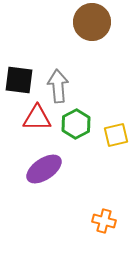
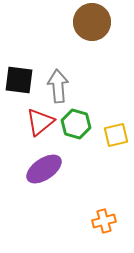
red triangle: moved 3 px right, 4 px down; rotated 40 degrees counterclockwise
green hexagon: rotated 16 degrees counterclockwise
orange cross: rotated 30 degrees counterclockwise
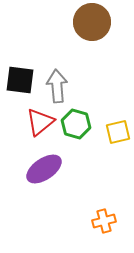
black square: moved 1 px right
gray arrow: moved 1 px left
yellow square: moved 2 px right, 3 px up
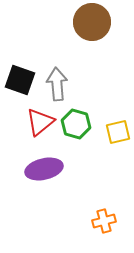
black square: rotated 12 degrees clockwise
gray arrow: moved 2 px up
purple ellipse: rotated 21 degrees clockwise
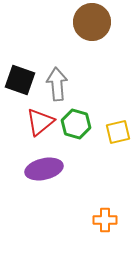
orange cross: moved 1 px right, 1 px up; rotated 15 degrees clockwise
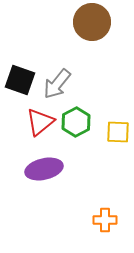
gray arrow: rotated 136 degrees counterclockwise
green hexagon: moved 2 px up; rotated 16 degrees clockwise
yellow square: rotated 15 degrees clockwise
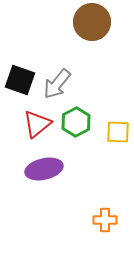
red triangle: moved 3 px left, 2 px down
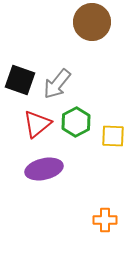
yellow square: moved 5 px left, 4 px down
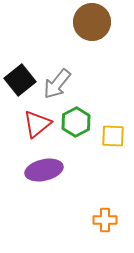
black square: rotated 32 degrees clockwise
purple ellipse: moved 1 px down
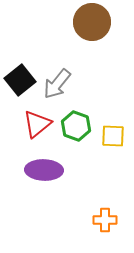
green hexagon: moved 4 px down; rotated 12 degrees counterclockwise
purple ellipse: rotated 15 degrees clockwise
